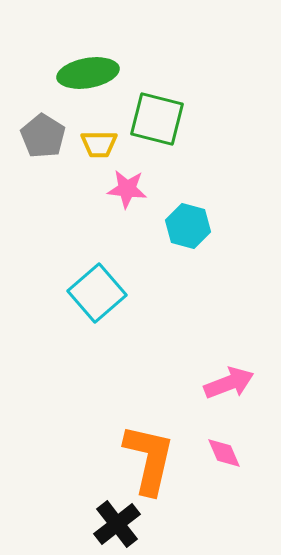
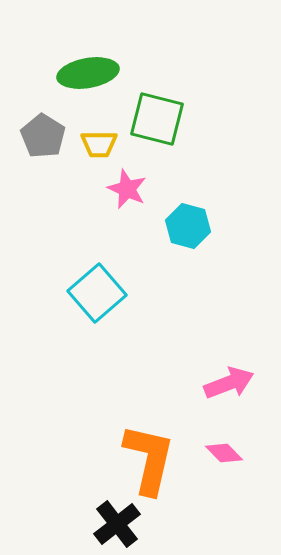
pink star: rotated 18 degrees clockwise
pink diamond: rotated 21 degrees counterclockwise
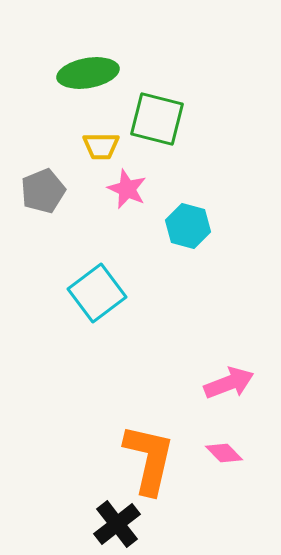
gray pentagon: moved 55 px down; rotated 18 degrees clockwise
yellow trapezoid: moved 2 px right, 2 px down
cyan square: rotated 4 degrees clockwise
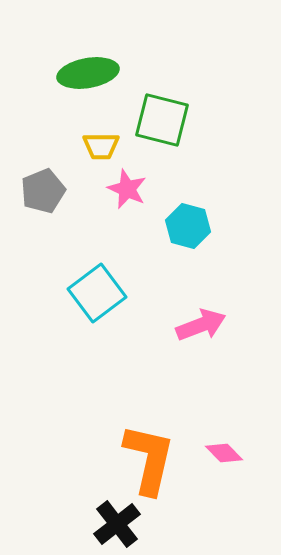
green square: moved 5 px right, 1 px down
pink arrow: moved 28 px left, 58 px up
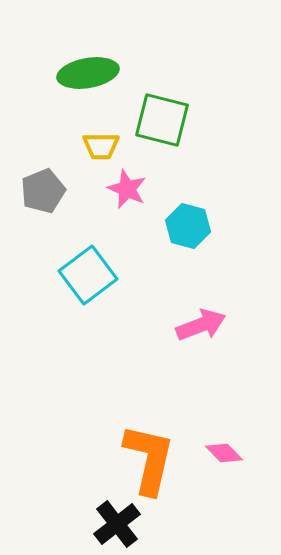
cyan square: moved 9 px left, 18 px up
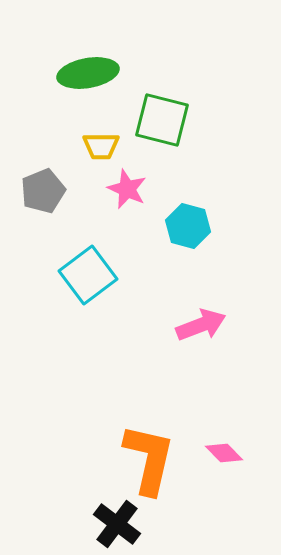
black cross: rotated 15 degrees counterclockwise
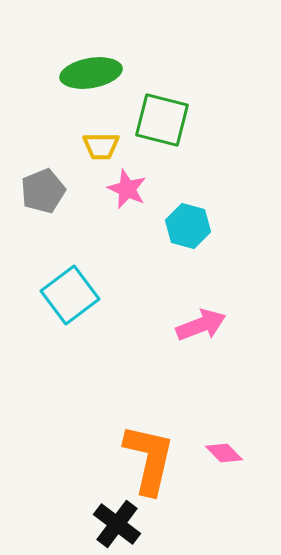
green ellipse: moved 3 px right
cyan square: moved 18 px left, 20 px down
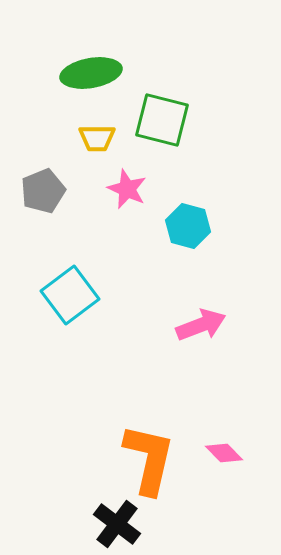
yellow trapezoid: moved 4 px left, 8 px up
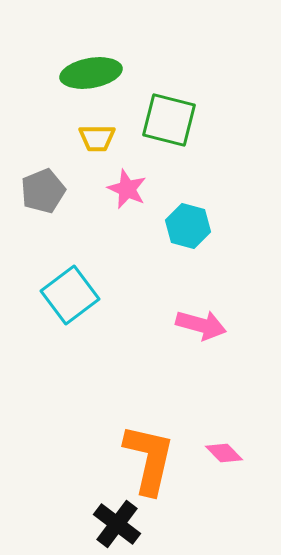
green square: moved 7 px right
pink arrow: rotated 36 degrees clockwise
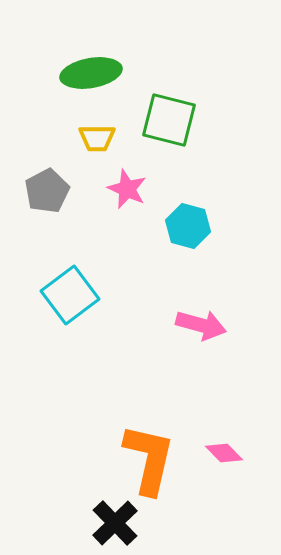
gray pentagon: moved 4 px right; rotated 6 degrees counterclockwise
black cross: moved 2 px left, 1 px up; rotated 9 degrees clockwise
